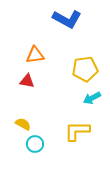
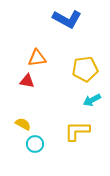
orange triangle: moved 2 px right, 3 px down
cyan arrow: moved 2 px down
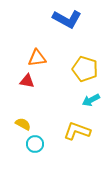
yellow pentagon: rotated 25 degrees clockwise
cyan arrow: moved 1 px left
yellow L-shape: rotated 20 degrees clockwise
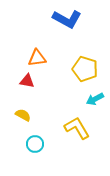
cyan arrow: moved 4 px right, 1 px up
yellow semicircle: moved 9 px up
yellow L-shape: moved 3 px up; rotated 40 degrees clockwise
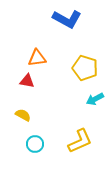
yellow pentagon: moved 1 px up
yellow L-shape: moved 3 px right, 13 px down; rotated 96 degrees clockwise
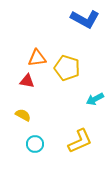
blue L-shape: moved 18 px right
yellow pentagon: moved 18 px left
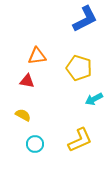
blue L-shape: rotated 56 degrees counterclockwise
orange triangle: moved 2 px up
yellow pentagon: moved 12 px right
cyan arrow: moved 1 px left
yellow L-shape: moved 1 px up
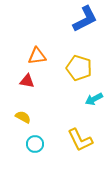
yellow semicircle: moved 2 px down
yellow L-shape: rotated 88 degrees clockwise
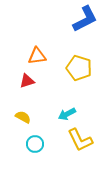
red triangle: rotated 28 degrees counterclockwise
cyan arrow: moved 27 px left, 15 px down
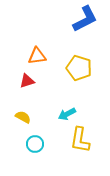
yellow L-shape: rotated 36 degrees clockwise
